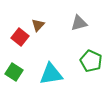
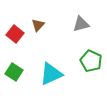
gray triangle: moved 2 px right, 1 px down
red square: moved 5 px left, 3 px up
cyan triangle: rotated 15 degrees counterclockwise
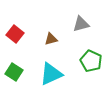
brown triangle: moved 13 px right, 14 px down; rotated 32 degrees clockwise
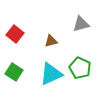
brown triangle: moved 2 px down
green pentagon: moved 11 px left, 7 px down
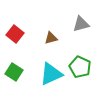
brown triangle: moved 3 px up
green pentagon: moved 1 px up
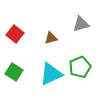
green pentagon: rotated 25 degrees clockwise
